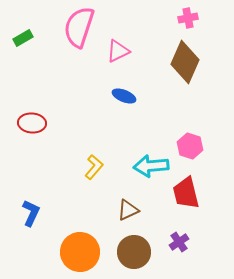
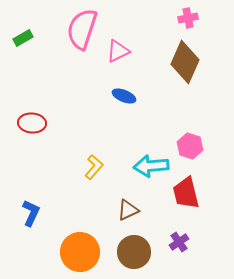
pink semicircle: moved 3 px right, 2 px down
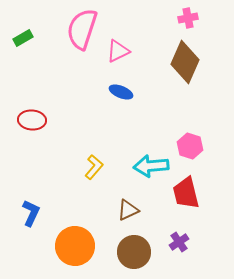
blue ellipse: moved 3 px left, 4 px up
red ellipse: moved 3 px up
orange circle: moved 5 px left, 6 px up
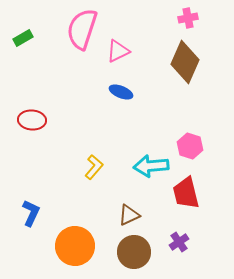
brown triangle: moved 1 px right, 5 px down
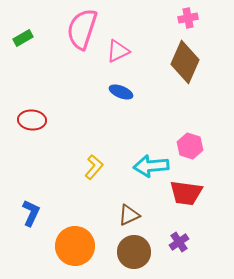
red trapezoid: rotated 68 degrees counterclockwise
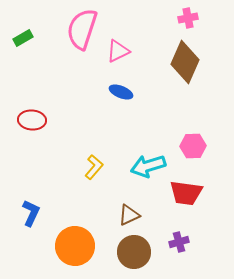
pink hexagon: moved 3 px right; rotated 20 degrees counterclockwise
cyan arrow: moved 3 px left; rotated 12 degrees counterclockwise
purple cross: rotated 18 degrees clockwise
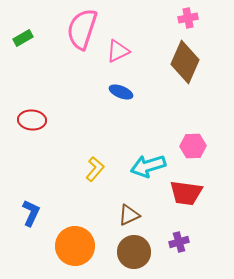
yellow L-shape: moved 1 px right, 2 px down
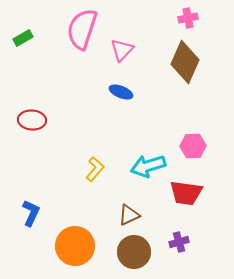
pink triangle: moved 4 px right, 1 px up; rotated 20 degrees counterclockwise
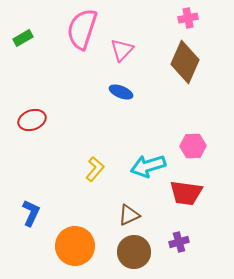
red ellipse: rotated 24 degrees counterclockwise
